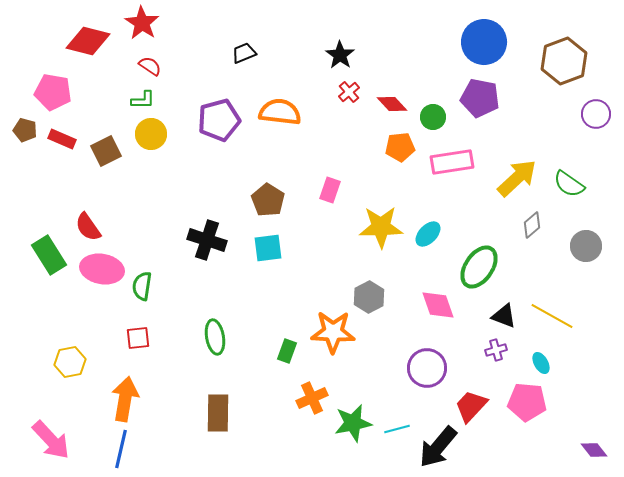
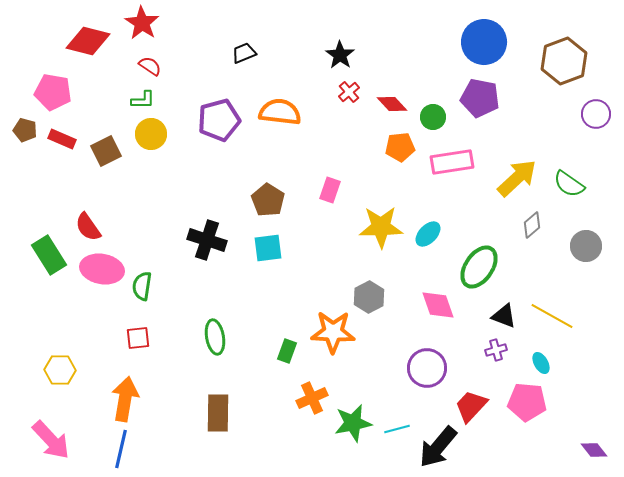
yellow hexagon at (70, 362): moved 10 px left, 8 px down; rotated 12 degrees clockwise
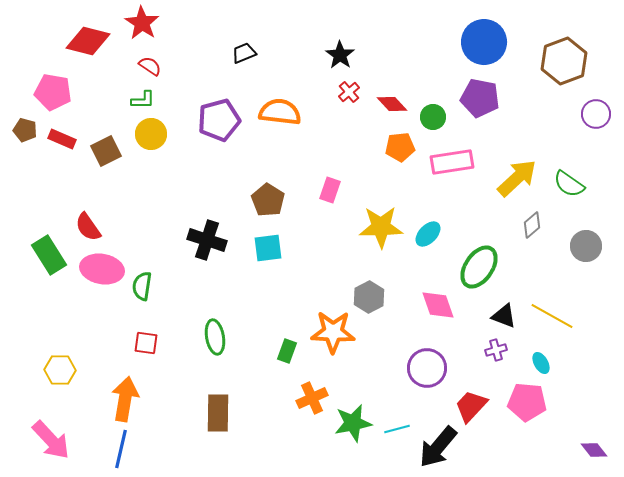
red square at (138, 338): moved 8 px right, 5 px down; rotated 15 degrees clockwise
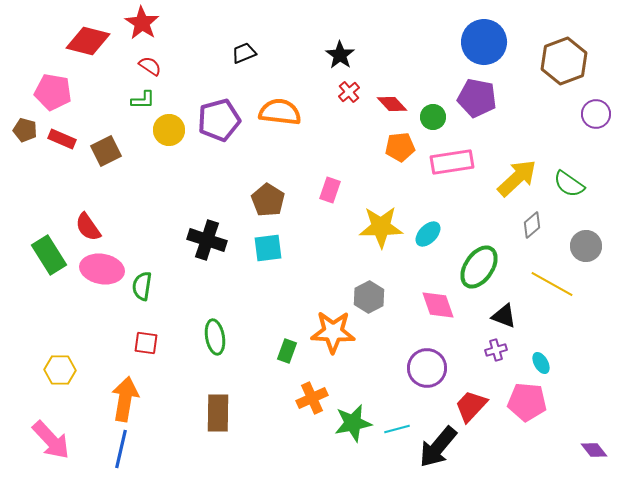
purple pentagon at (480, 98): moved 3 px left
yellow circle at (151, 134): moved 18 px right, 4 px up
yellow line at (552, 316): moved 32 px up
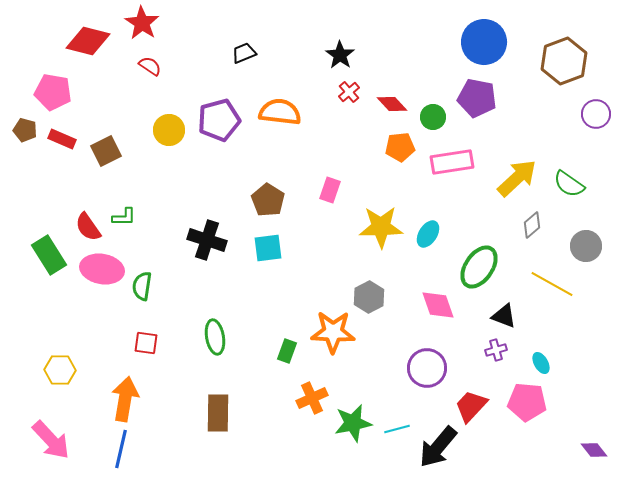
green L-shape at (143, 100): moved 19 px left, 117 px down
cyan ellipse at (428, 234): rotated 12 degrees counterclockwise
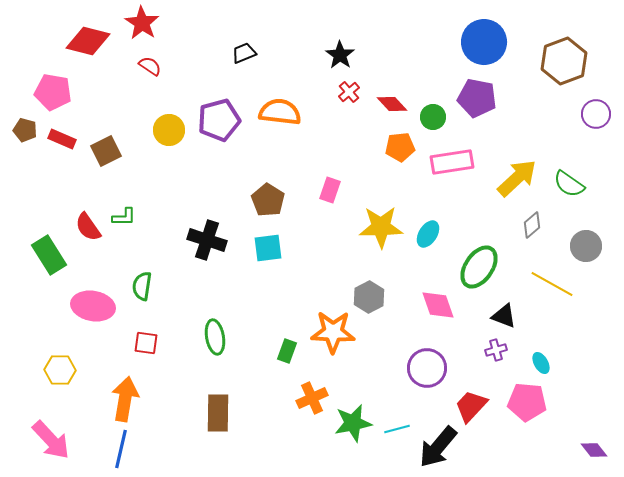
pink ellipse at (102, 269): moved 9 px left, 37 px down
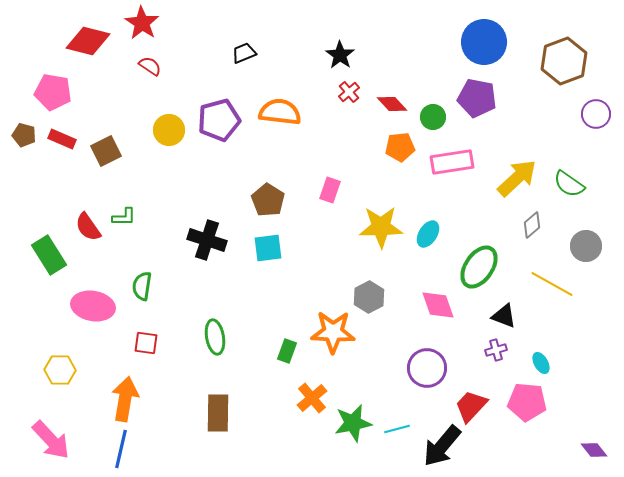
brown pentagon at (25, 130): moved 1 px left, 5 px down
orange cross at (312, 398): rotated 16 degrees counterclockwise
black arrow at (438, 447): moved 4 px right, 1 px up
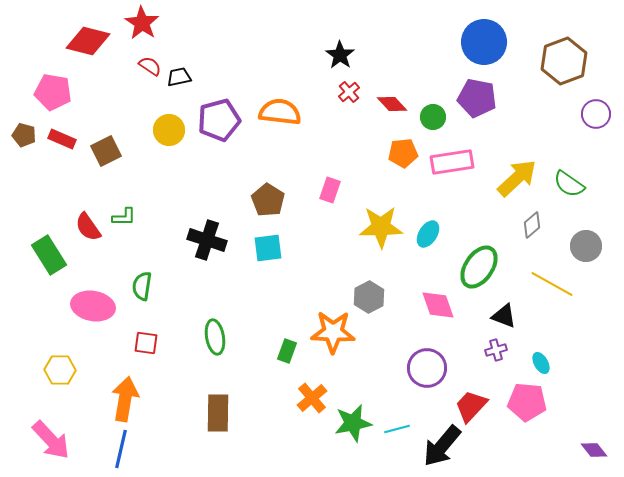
black trapezoid at (244, 53): moved 65 px left, 24 px down; rotated 10 degrees clockwise
orange pentagon at (400, 147): moved 3 px right, 6 px down
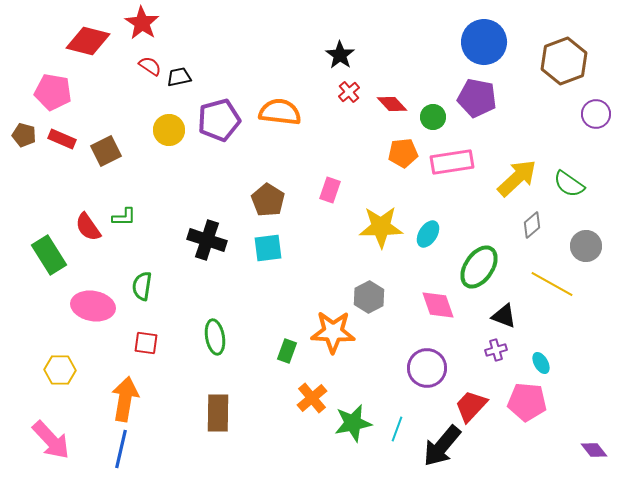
cyan line at (397, 429): rotated 55 degrees counterclockwise
